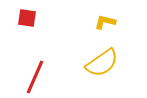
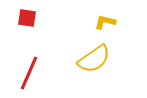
yellow semicircle: moved 8 px left, 4 px up
red line: moved 6 px left, 4 px up
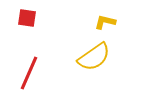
yellow semicircle: moved 2 px up
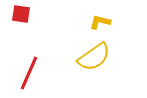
red square: moved 6 px left, 4 px up
yellow L-shape: moved 5 px left
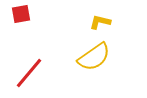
red square: rotated 18 degrees counterclockwise
red line: rotated 16 degrees clockwise
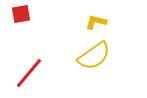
yellow L-shape: moved 4 px left
yellow semicircle: moved 1 px up
